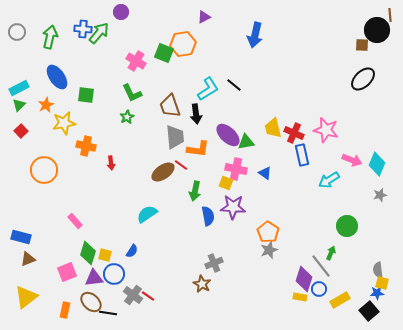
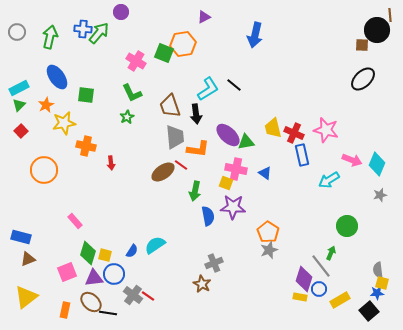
cyan semicircle at (147, 214): moved 8 px right, 31 px down
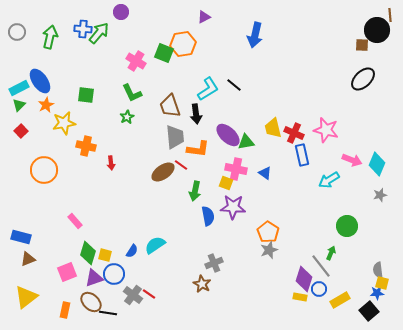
blue ellipse at (57, 77): moved 17 px left, 4 px down
purple triangle at (94, 278): rotated 12 degrees counterclockwise
red line at (148, 296): moved 1 px right, 2 px up
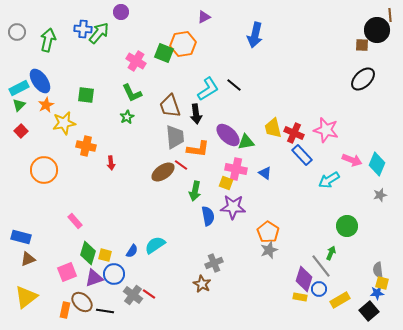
green arrow at (50, 37): moved 2 px left, 3 px down
blue rectangle at (302, 155): rotated 30 degrees counterclockwise
brown ellipse at (91, 302): moved 9 px left
black line at (108, 313): moved 3 px left, 2 px up
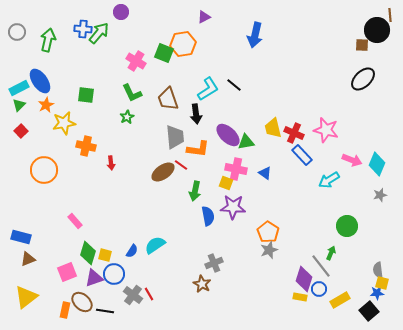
brown trapezoid at (170, 106): moved 2 px left, 7 px up
red line at (149, 294): rotated 24 degrees clockwise
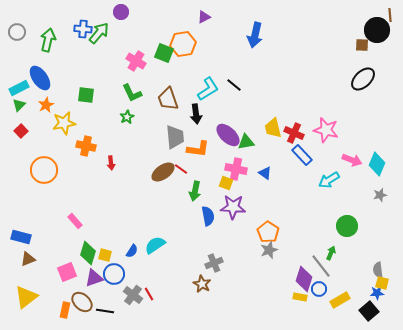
blue ellipse at (40, 81): moved 3 px up
red line at (181, 165): moved 4 px down
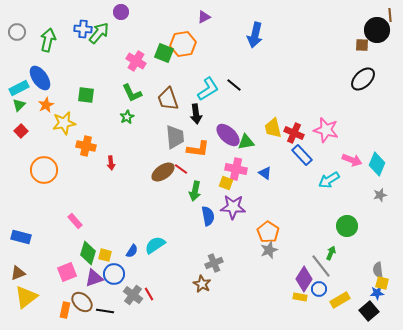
brown triangle at (28, 259): moved 10 px left, 14 px down
purple diamond at (304, 279): rotated 15 degrees clockwise
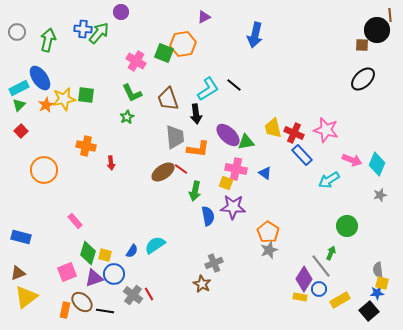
yellow star at (64, 123): moved 24 px up
